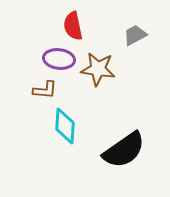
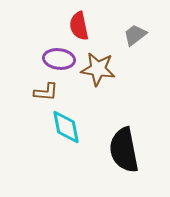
red semicircle: moved 6 px right
gray trapezoid: rotated 10 degrees counterclockwise
brown L-shape: moved 1 px right, 2 px down
cyan diamond: moved 1 px right, 1 px down; rotated 15 degrees counterclockwise
black semicircle: rotated 114 degrees clockwise
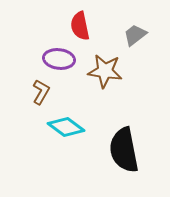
red semicircle: moved 1 px right
brown star: moved 7 px right, 2 px down
brown L-shape: moved 5 px left; rotated 65 degrees counterclockwise
cyan diamond: rotated 42 degrees counterclockwise
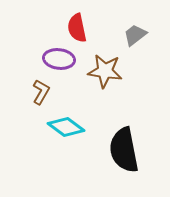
red semicircle: moved 3 px left, 2 px down
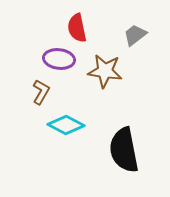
cyan diamond: moved 2 px up; rotated 9 degrees counterclockwise
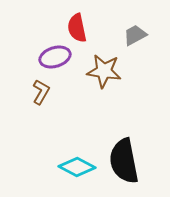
gray trapezoid: rotated 10 degrees clockwise
purple ellipse: moved 4 px left, 2 px up; rotated 24 degrees counterclockwise
brown star: moved 1 px left
cyan diamond: moved 11 px right, 42 px down
black semicircle: moved 11 px down
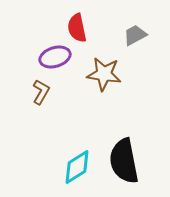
brown star: moved 3 px down
cyan diamond: rotated 60 degrees counterclockwise
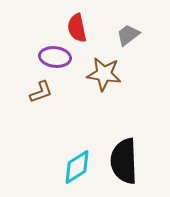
gray trapezoid: moved 7 px left; rotated 10 degrees counterclockwise
purple ellipse: rotated 24 degrees clockwise
brown L-shape: rotated 40 degrees clockwise
black semicircle: rotated 9 degrees clockwise
